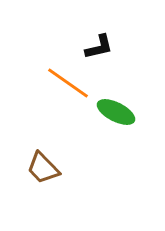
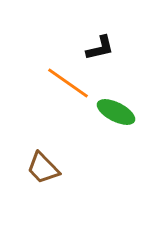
black L-shape: moved 1 px right, 1 px down
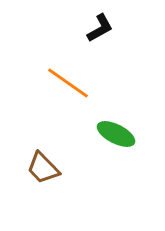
black L-shape: moved 20 px up; rotated 16 degrees counterclockwise
green ellipse: moved 22 px down
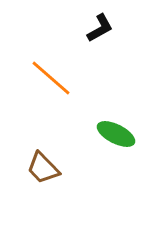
orange line: moved 17 px left, 5 px up; rotated 6 degrees clockwise
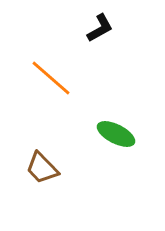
brown trapezoid: moved 1 px left
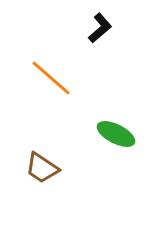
black L-shape: rotated 12 degrees counterclockwise
brown trapezoid: rotated 12 degrees counterclockwise
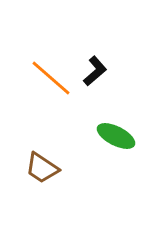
black L-shape: moved 5 px left, 43 px down
green ellipse: moved 2 px down
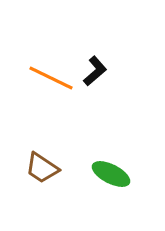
orange line: rotated 15 degrees counterclockwise
green ellipse: moved 5 px left, 38 px down
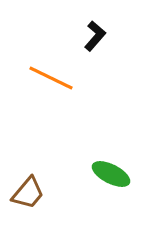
black L-shape: moved 35 px up; rotated 8 degrees counterclockwise
brown trapezoid: moved 14 px left, 25 px down; rotated 84 degrees counterclockwise
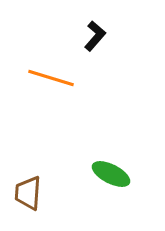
orange line: rotated 9 degrees counterclockwise
brown trapezoid: rotated 144 degrees clockwise
